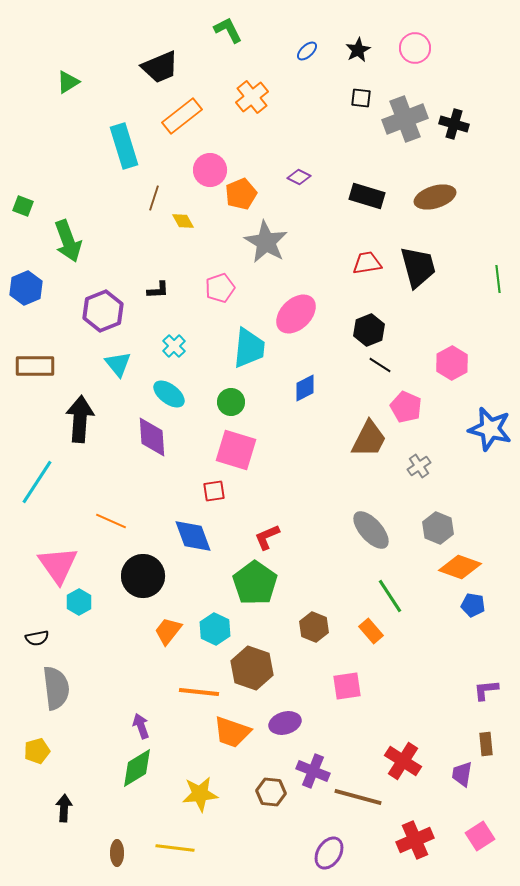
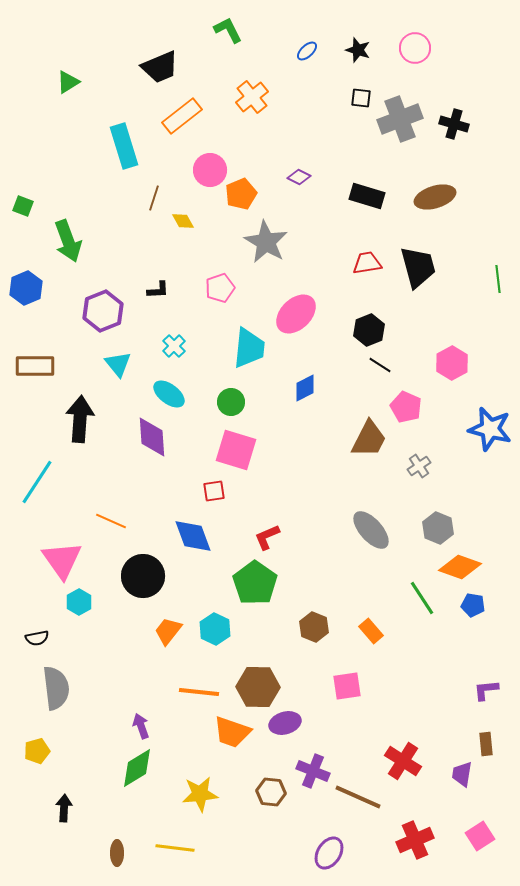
black star at (358, 50): rotated 25 degrees counterclockwise
gray cross at (405, 119): moved 5 px left
pink triangle at (58, 565): moved 4 px right, 5 px up
green line at (390, 596): moved 32 px right, 2 px down
brown hexagon at (252, 668): moved 6 px right, 19 px down; rotated 18 degrees counterclockwise
brown line at (358, 797): rotated 9 degrees clockwise
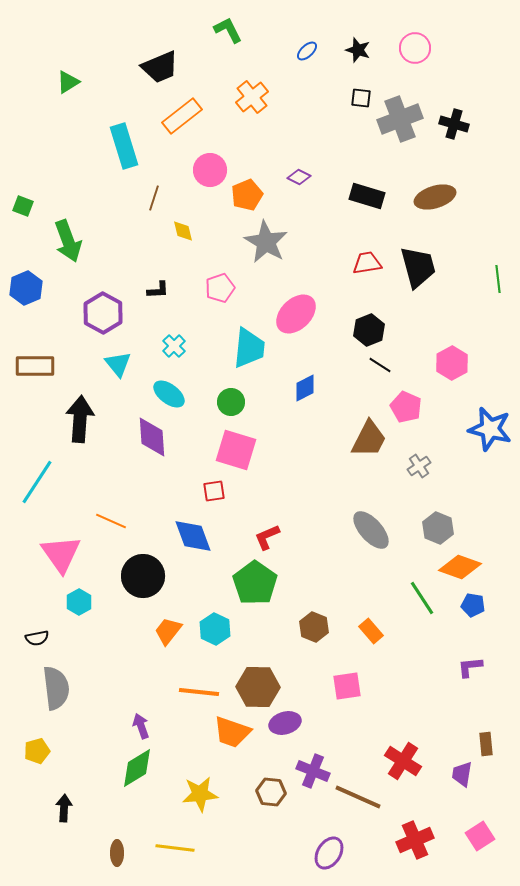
orange pentagon at (241, 194): moved 6 px right, 1 px down
yellow diamond at (183, 221): moved 10 px down; rotated 15 degrees clockwise
purple hexagon at (103, 311): moved 2 px down; rotated 9 degrees counterclockwise
pink triangle at (62, 560): moved 1 px left, 6 px up
purple L-shape at (486, 690): moved 16 px left, 23 px up
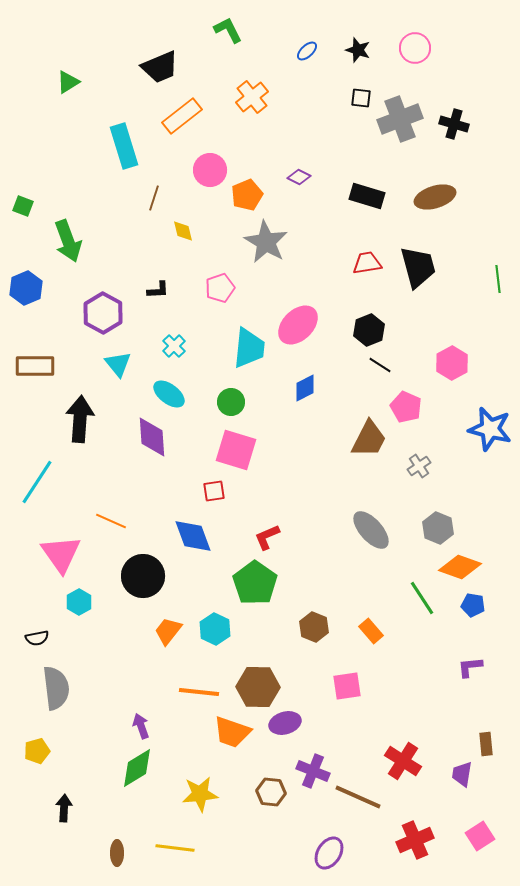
pink ellipse at (296, 314): moved 2 px right, 11 px down
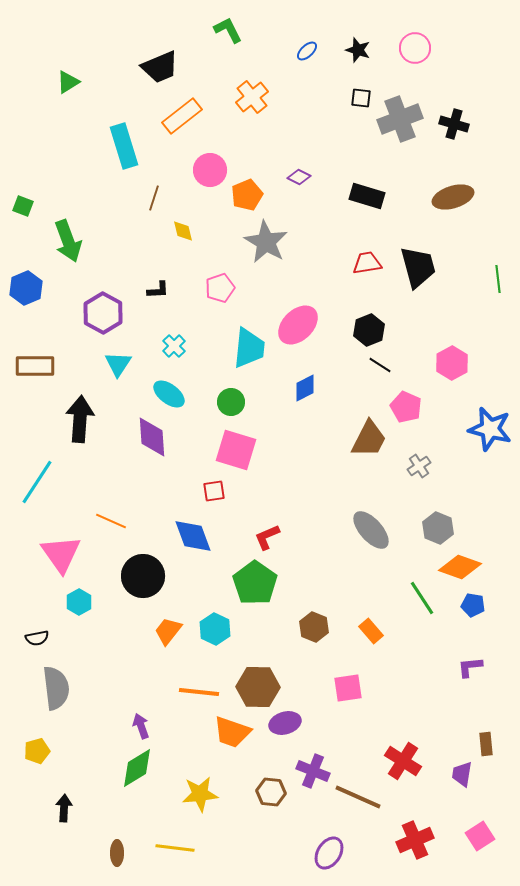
brown ellipse at (435, 197): moved 18 px right
cyan triangle at (118, 364): rotated 12 degrees clockwise
pink square at (347, 686): moved 1 px right, 2 px down
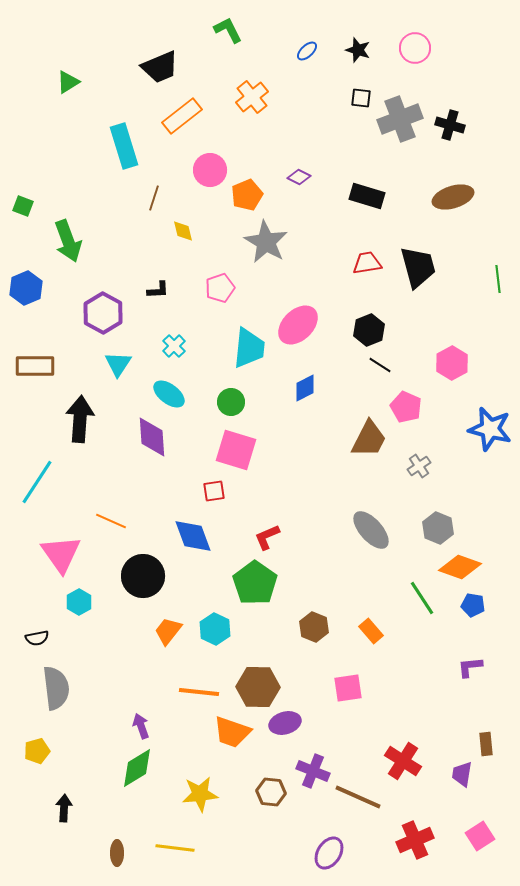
black cross at (454, 124): moved 4 px left, 1 px down
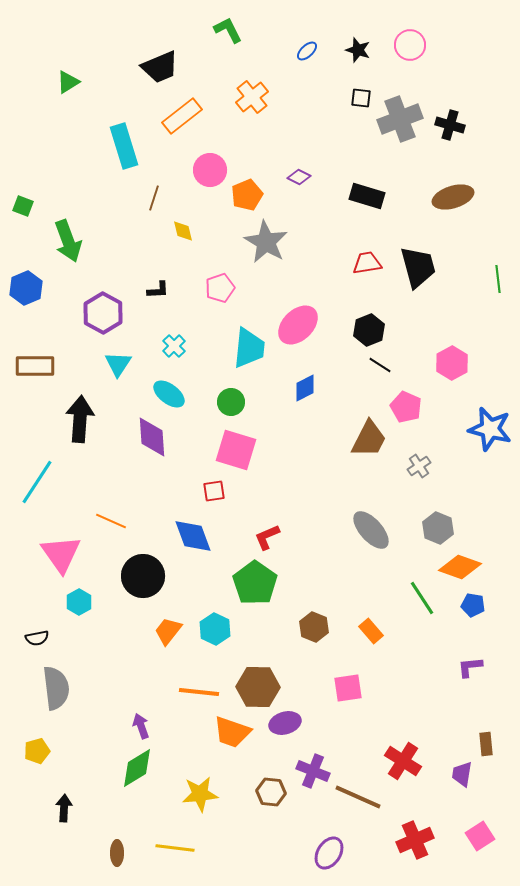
pink circle at (415, 48): moved 5 px left, 3 px up
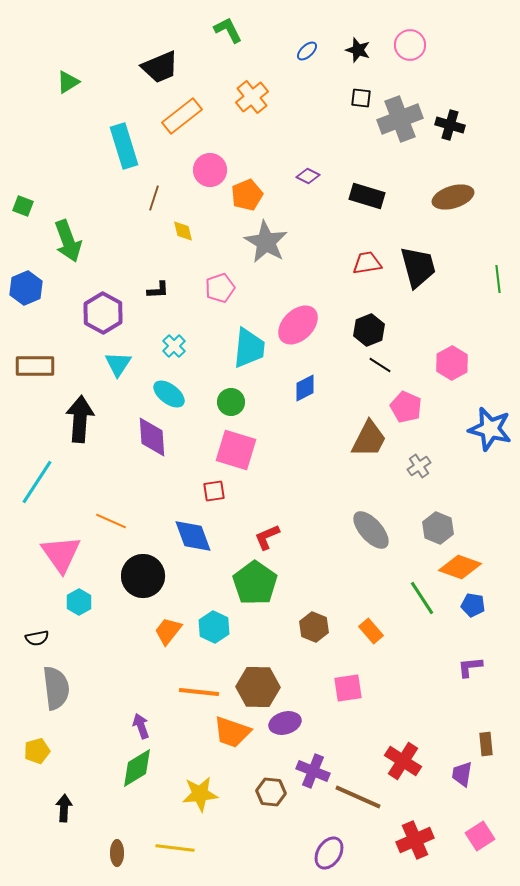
purple diamond at (299, 177): moved 9 px right, 1 px up
cyan hexagon at (215, 629): moved 1 px left, 2 px up
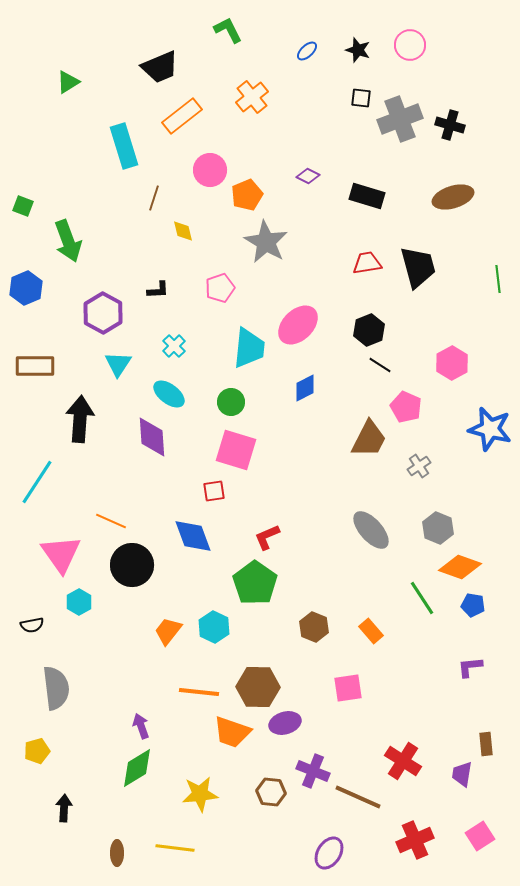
black circle at (143, 576): moved 11 px left, 11 px up
black semicircle at (37, 638): moved 5 px left, 13 px up
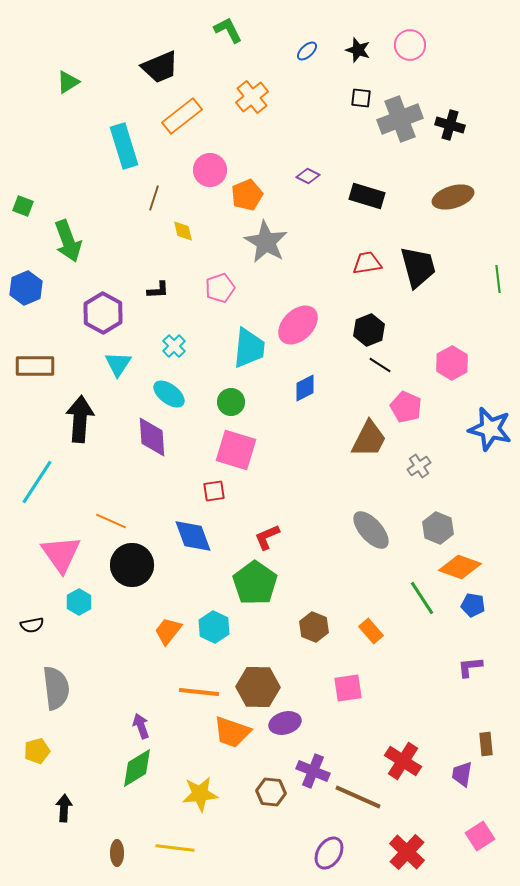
red cross at (415, 840): moved 8 px left, 12 px down; rotated 24 degrees counterclockwise
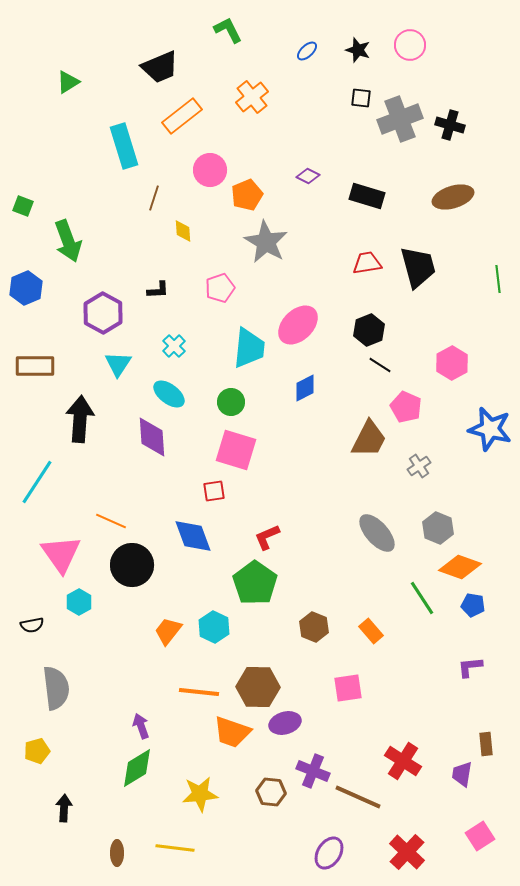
yellow diamond at (183, 231): rotated 10 degrees clockwise
gray ellipse at (371, 530): moved 6 px right, 3 px down
